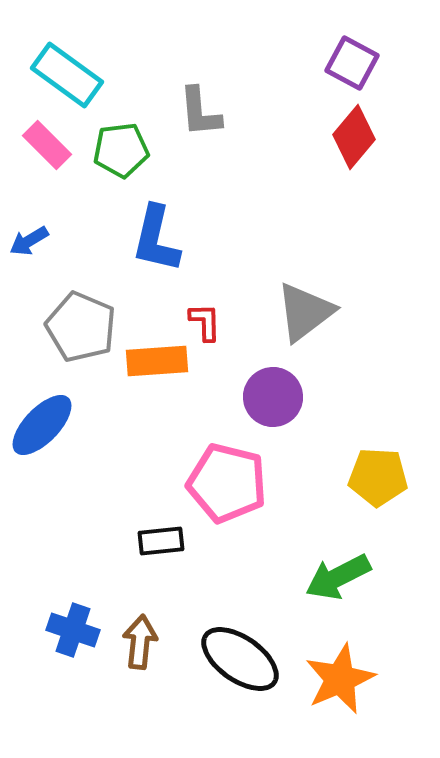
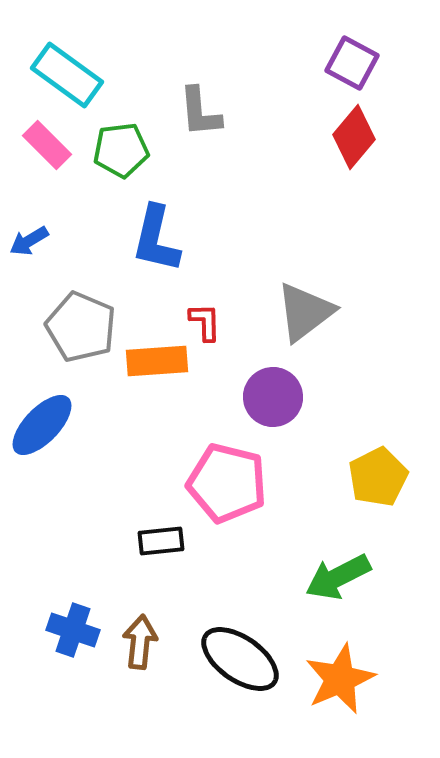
yellow pentagon: rotated 30 degrees counterclockwise
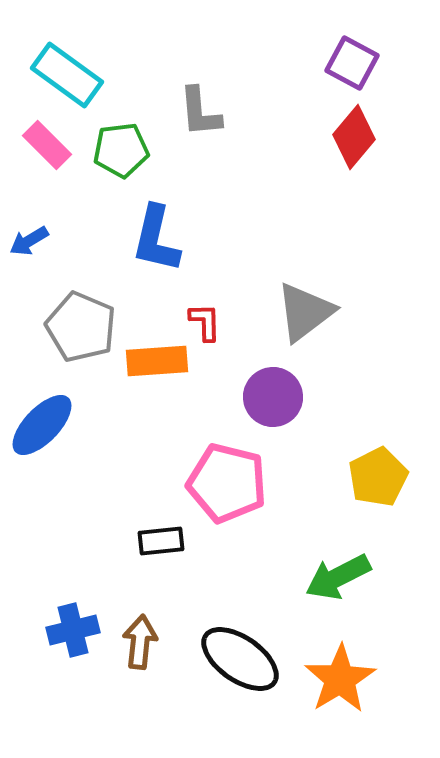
blue cross: rotated 33 degrees counterclockwise
orange star: rotated 8 degrees counterclockwise
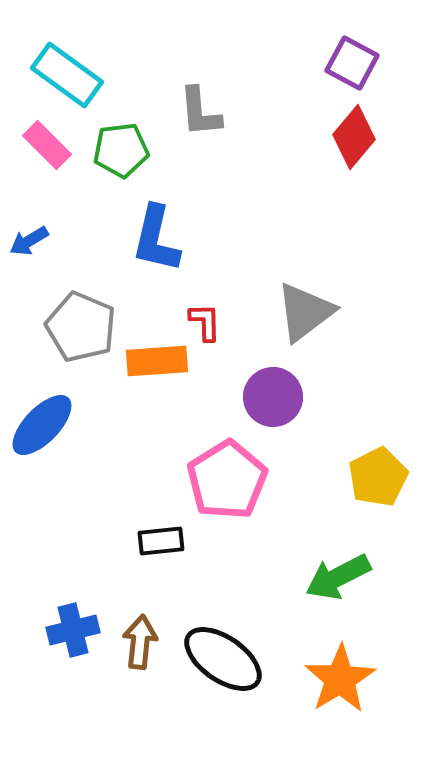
pink pentagon: moved 3 px up; rotated 26 degrees clockwise
black ellipse: moved 17 px left
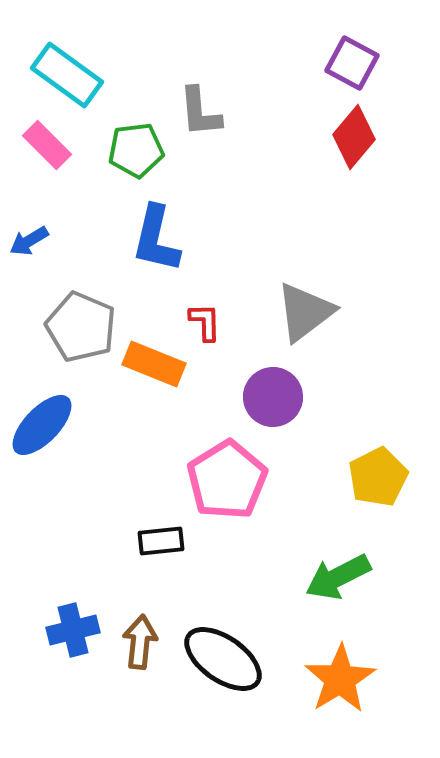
green pentagon: moved 15 px right
orange rectangle: moved 3 px left, 3 px down; rotated 26 degrees clockwise
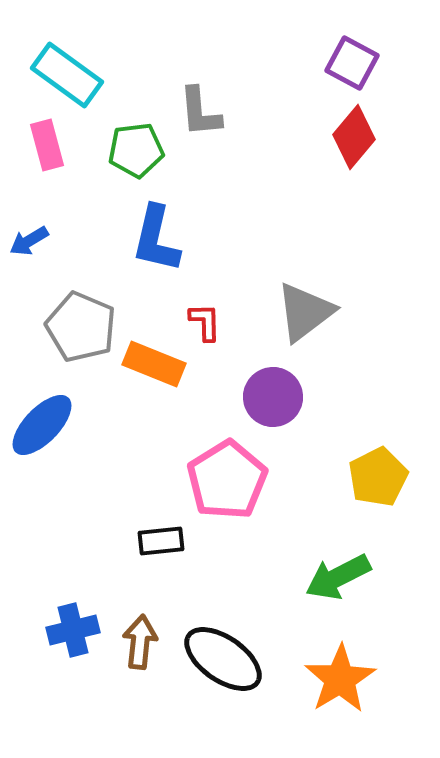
pink rectangle: rotated 30 degrees clockwise
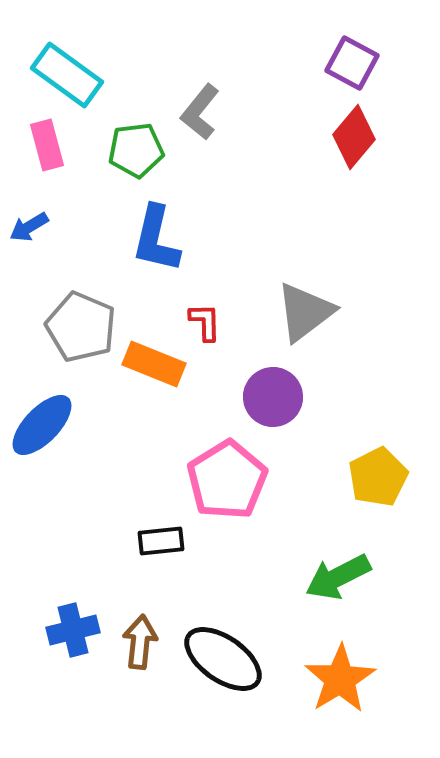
gray L-shape: rotated 44 degrees clockwise
blue arrow: moved 14 px up
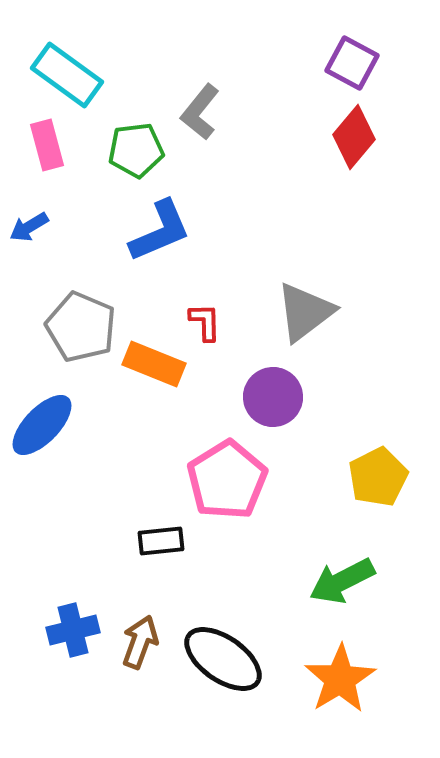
blue L-shape: moved 4 px right, 8 px up; rotated 126 degrees counterclockwise
green arrow: moved 4 px right, 4 px down
brown arrow: rotated 14 degrees clockwise
